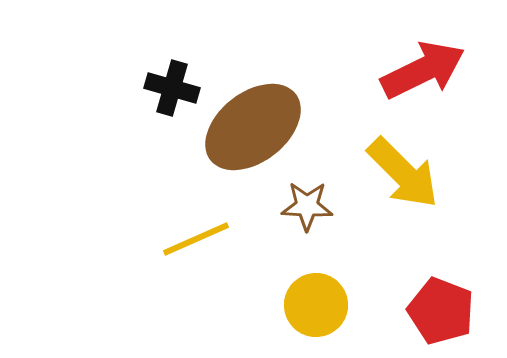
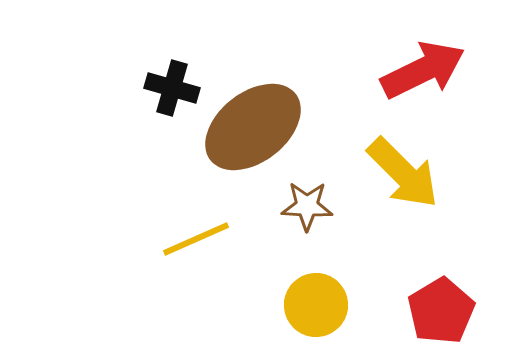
red pentagon: rotated 20 degrees clockwise
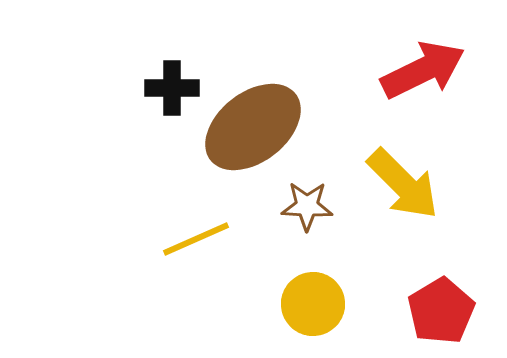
black cross: rotated 16 degrees counterclockwise
yellow arrow: moved 11 px down
yellow circle: moved 3 px left, 1 px up
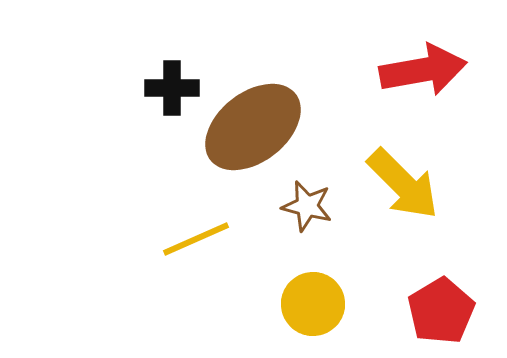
red arrow: rotated 16 degrees clockwise
brown star: rotated 12 degrees clockwise
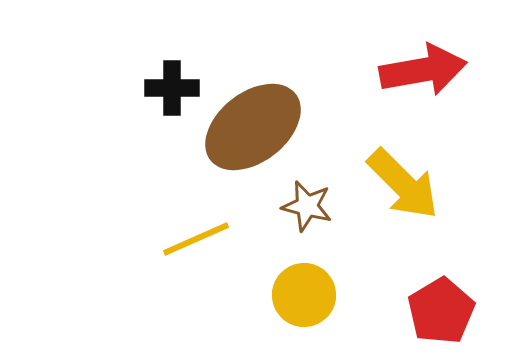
yellow circle: moved 9 px left, 9 px up
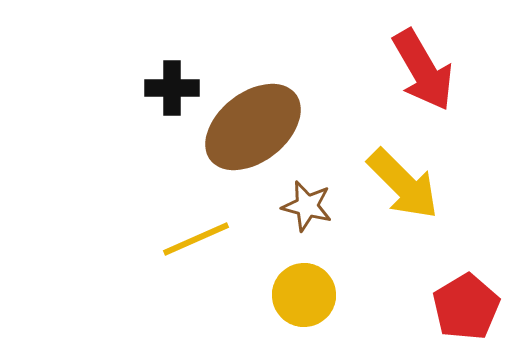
red arrow: rotated 70 degrees clockwise
red pentagon: moved 25 px right, 4 px up
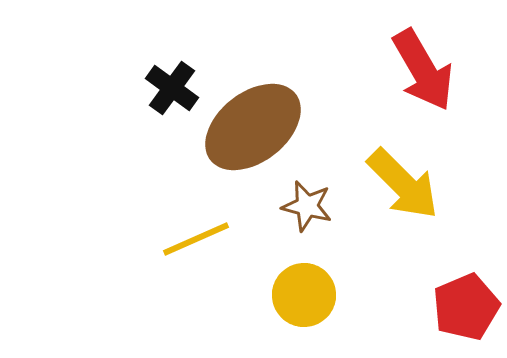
black cross: rotated 36 degrees clockwise
red pentagon: rotated 8 degrees clockwise
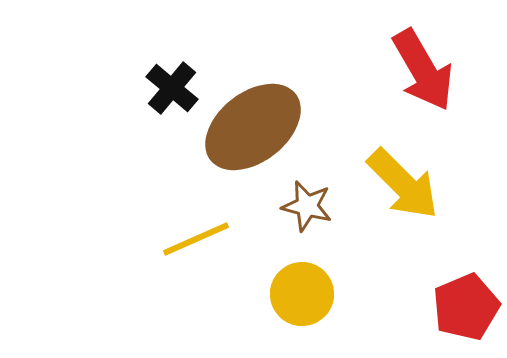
black cross: rotated 4 degrees clockwise
yellow circle: moved 2 px left, 1 px up
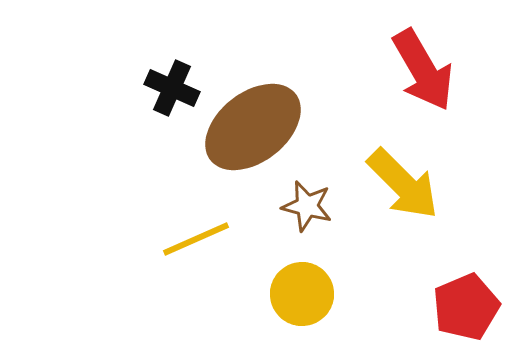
black cross: rotated 16 degrees counterclockwise
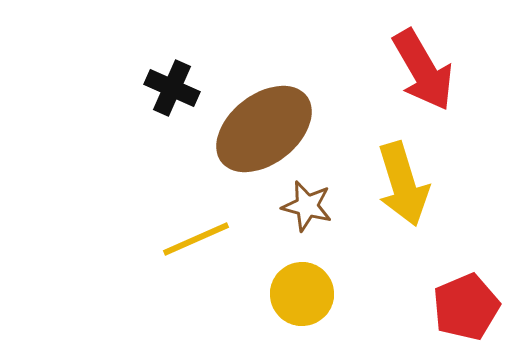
brown ellipse: moved 11 px right, 2 px down
yellow arrow: rotated 28 degrees clockwise
